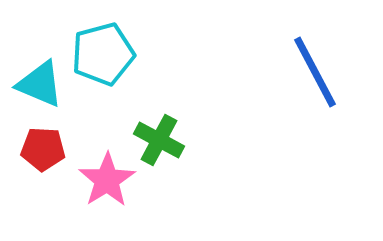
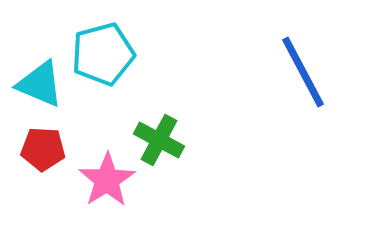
blue line: moved 12 px left
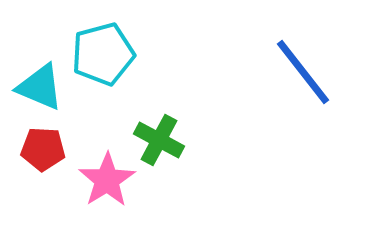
blue line: rotated 10 degrees counterclockwise
cyan triangle: moved 3 px down
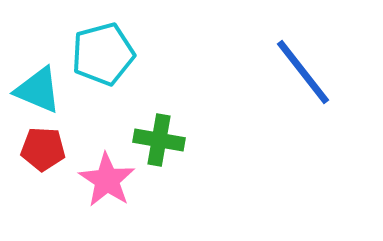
cyan triangle: moved 2 px left, 3 px down
green cross: rotated 18 degrees counterclockwise
pink star: rotated 6 degrees counterclockwise
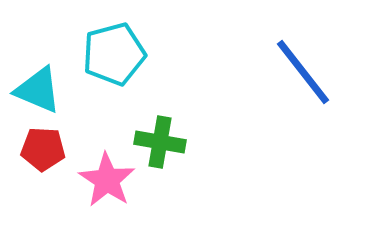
cyan pentagon: moved 11 px right
green cross: moved 1 px right, 2 px down
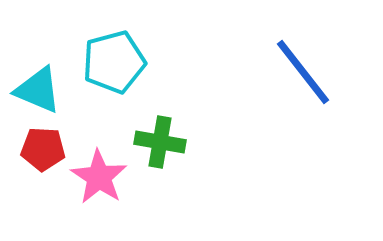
cyan pentagon: moved 8 px down
pink star: moved 8 px left, 3 px up
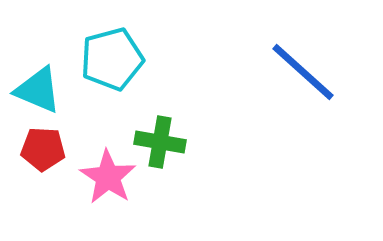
cyan pentagon: moved 2 px left, 3 px up
blue line: rotated 10 degrees counterclockwise
pink star: moved 9 px right
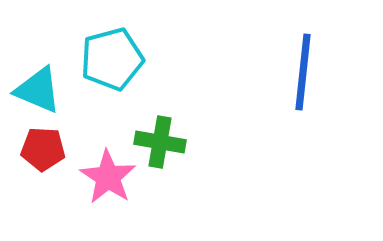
blue line: rotated 54 degrees clockwise
